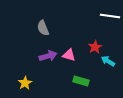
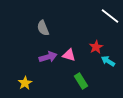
white line: rotated 30 degrees clockwise
red star: moved 1 px right
purple arrow: moved 1 px down
green rectangle: rotated 42 degrees clockwise
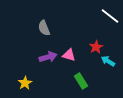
gray semicircle: moved 1 px right
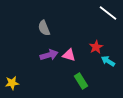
white line: moved 2 px left, 3 px up
purple arrow: moved 1 px right, 2 px up
yellow star: moved 13 px left; rotated 24 degrees clockwise
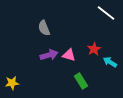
white line: moved 2 px left
red star: moved 2 px left, 2 px down
cyan arrow: moved 2 px right, 1 px down
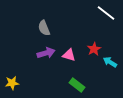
purple arrow: moved 3 px left, 2 px up
green rectangle: moved 4 px left, 4 px down; rotated 21 degrees counterclockwise
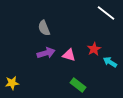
green rectangle: moved 1 px right
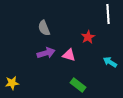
white line: moved 2 px right, 1 px down; rotated 48 degrees clockwise
red star: moved 6 px left, 12 px up
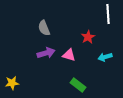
cyan arrow: moved 5 px left, 5 px up; rotated 48 degrees counterclockwise
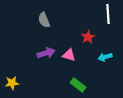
gray semicircle: moved 8 px up
